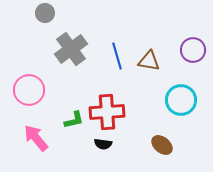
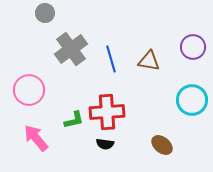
purple circle: moved 3 px up
blue line: moved 6 px left, 3 px down
cyan circle: moved 11 px right
black semicircle: moved 2 px right
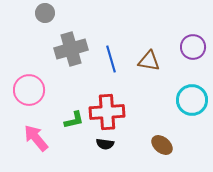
gray cross: rotated 20 degrees clockwise
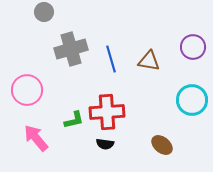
gray circle: moved 1 px left, 1 px up
pink circle: moved 2 px left
